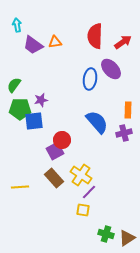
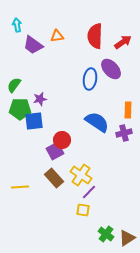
orange triangle: moved 2 px right, 6 px up
purple star: moved 1 px left, 1 px up
blue semicircle: rotated 15 degrees counterclockwise
green cross: rotated 21 degrees clockwise
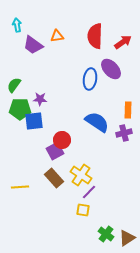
purple star: rotated 16 degrees clockwise
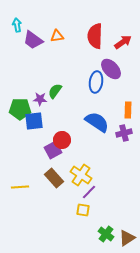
purple trapezoid: moved 5 px up
blue ellipse: moved 6 px right, 3 px down
green semicircle: moved 41 px right, 6 px down
purple square: moved 2 px left, 1 px up
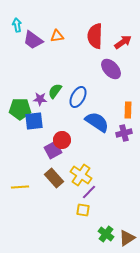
blue ellipse: moved 18 px left, 15 px down; rotated 20 degrees clockwise
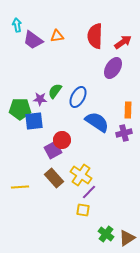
purple ellipse: moved 2 px right, 1 px up; rotated 75 degrees clockwise
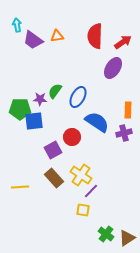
red circle: moved 10 px right, 3 px up
purple line: moved 2 px right, 1 px up
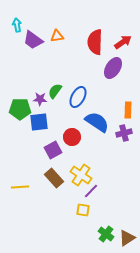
red semicircle: moved 6 px down
blue square: moved 5 px right, 1 px down
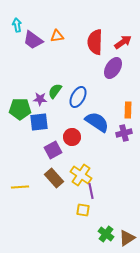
purple line: rotated 56 degrees counterclockwise
